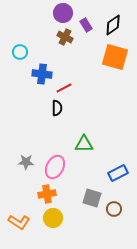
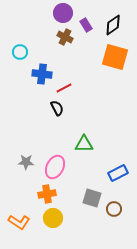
black semicircle: rotated 28 degrees counterclockwise
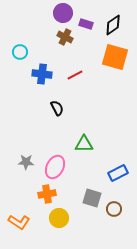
purple rectangle: moved 1 px up; rotated 40 degrees counterclockwise
red line: moved 11 px right, 13 px up
yellow circle: moved 6 px right
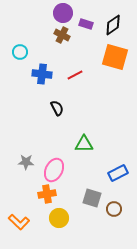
brown cross: moved 3 px left, 2 px up
pink ellipse: moved 1 px left, 3 px down
orange L-shape: rotated 10 degrees clockwise
